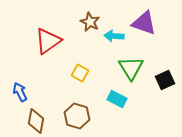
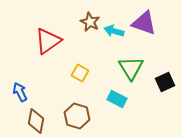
cyan arrow: moved 5 px up; rotated 12 degrees clockwise
black square: moved 2 px down
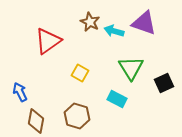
black square: moved 1 px left, 1 px down
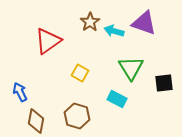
brown star: rotated 12 degrees clockwise
black square: rotated 18 degrees clockwise
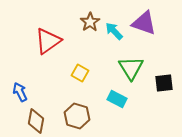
cyan arrow: rotated 30 degrees clockwise
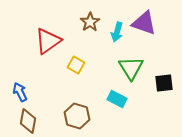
cyan arrow: moved 3 px right, 1 px down; rotated 120 degrees counterclockwise
yellow square: moved 4 px left, 8 px up
brown diamond: moved 8 px left
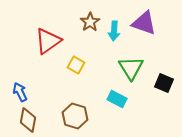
cyan arrow: moved 3 px left, 1 px up; rotated 12 degrees counterclockwise
black square: rotated 30 degrees clockwise
brown hexagon: moved 2 px left
brown diamond: moved 1 px up
